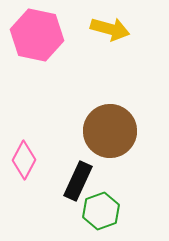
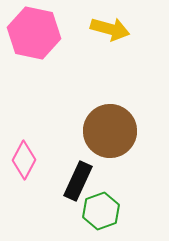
pink hexagon: moved 3 px left, 2 px up
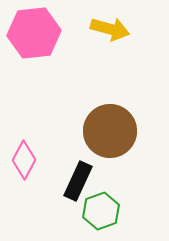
pink hexagon: rotated 18 degrees counterclockwise
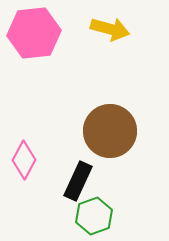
green hexagon: moved 7 px left, 5 px down
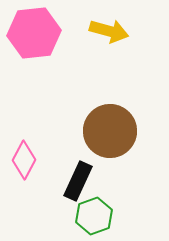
yellow arrow: moved 1 px left, 2 px down
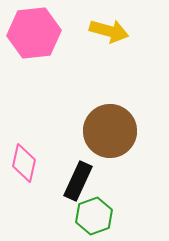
pink diamond: moved 3 px down; rotated 15 degrees counterclockwise
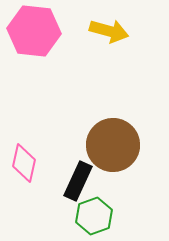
pink hexagon: moved 2 px up; rotated 12 degrees clockwise
brown circle: moved 3 px right, 14 px down
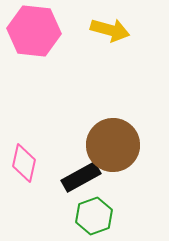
yellow arrow: moved 1 px right, 1 px up
black rectangle: moved 3 px right, 4 px up; rotated 36 degrees clockwise
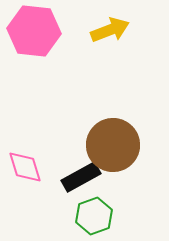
yellow arrow: rotated 36 degrees counterclockwise
pink diamond: moved 1 px right, 4 px down; rotated 30 degrees counterclockwise
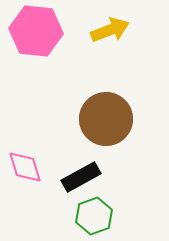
pink hexagon: moved 2 px right
brown circle: moved 7 px left, 26 px up
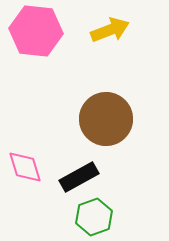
black rectangle: moved 2 px left
green hexagon: moved 1 px down
